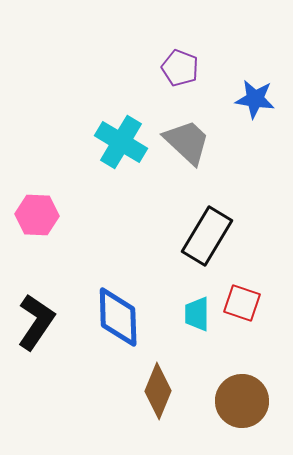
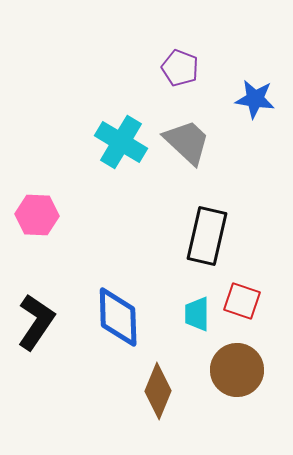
black rectangle: rotated 18 degrees counterclockwise
red square: moved 2 px up
brown circle: moved 5 px left, 31 px up
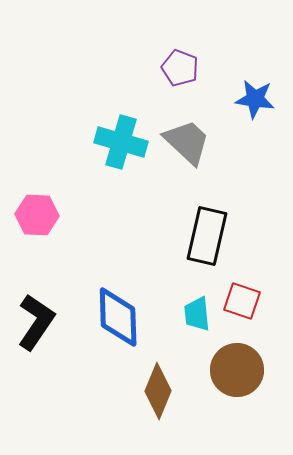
cyan cross: rotated 15 degrees counterclockwise
cyan trapezoid: rotated 6 degrees counterclockwise
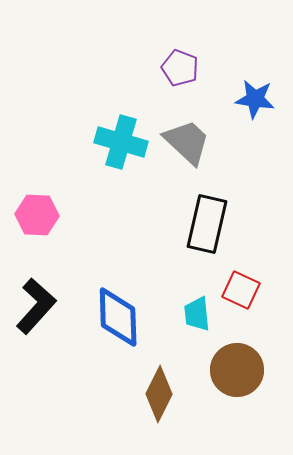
black rectangle: moved 12 px up
red square: moved 1 px left, 11 px up; rotated 6 degrees clockwise
black L-shape: moved 16 px up; rotated 8 degrees clockwise
brown diamond: moved 1 px right, 3 px down; rotated 4 degrees clockwise
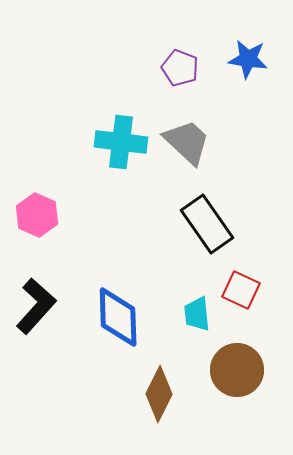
blue star: moved 7 px left, 40 px up
cyan cross: rotated 9 degrees counterclockwise
pink hexagon: rotated 21 degrees clockwise
black rectangle: rotated 48 degrees counterclockwise
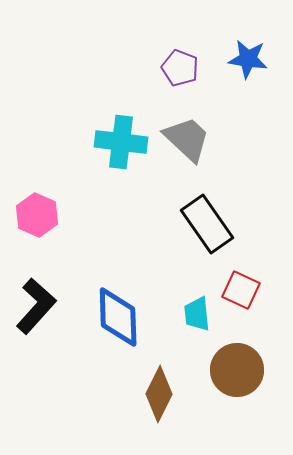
gray trapezoid: moved 3 px up
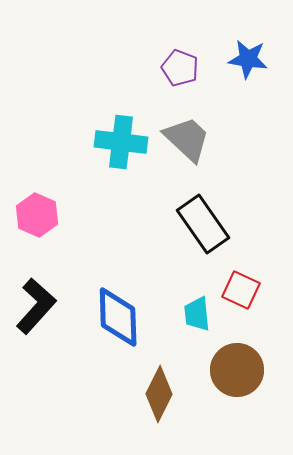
black rectangle: moved 4 px left
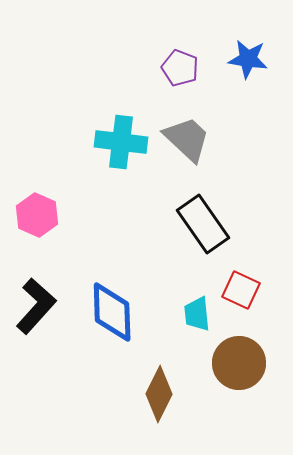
blue diamond: moved 6 px left, 5 px up
brown circle: moved 2 px right, 7 px up
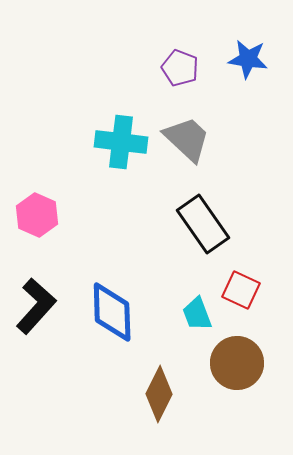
cyan trapezoid: rotated 15 degrees counterclockwise
brown circle: moved 2 px left
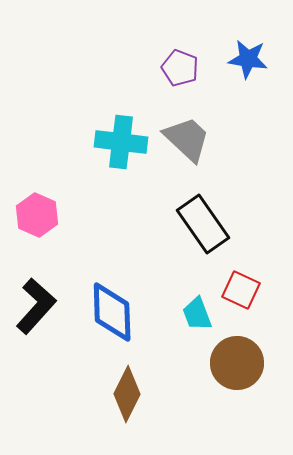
brown diamond: moved 32 px left
